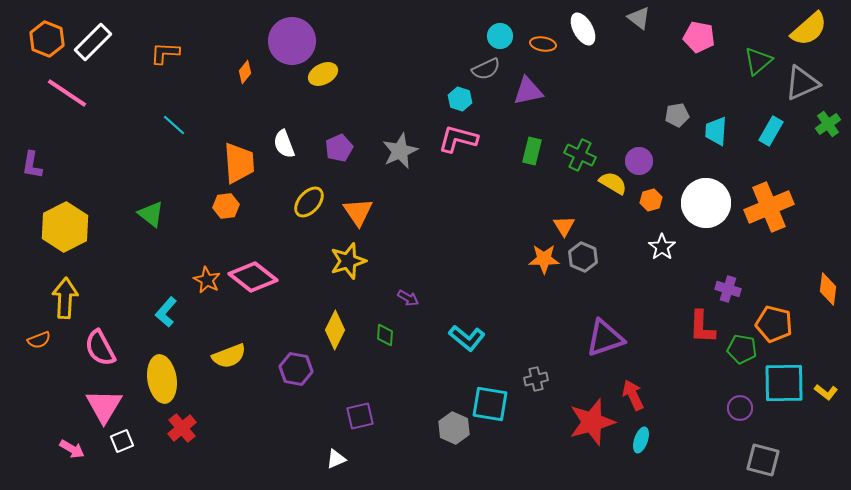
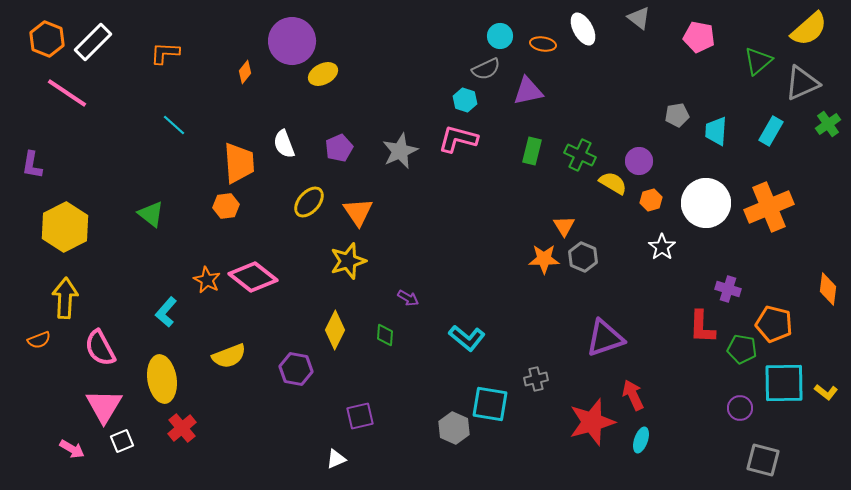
cyan hexagon at (460, 99): moved 5 px right, 1 px down
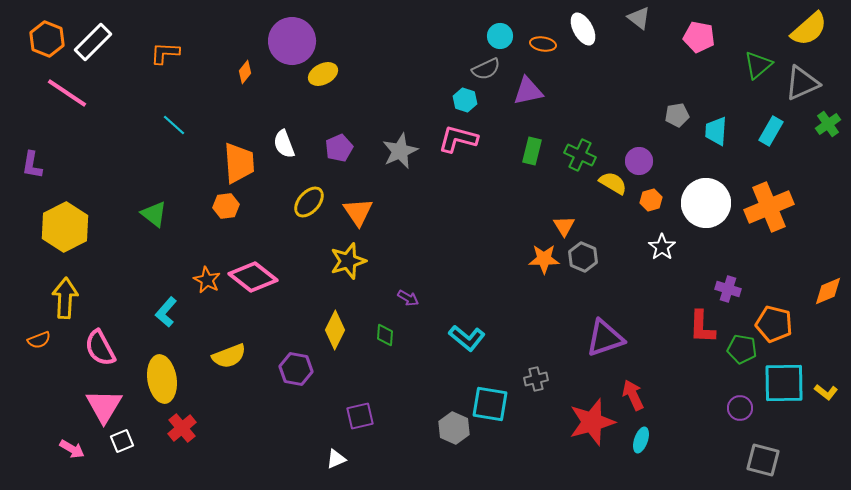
green triangle at (758, 61): moved 4 px down
green triangle at (151, 214): moved 3 px right
orange diamond at (828, 289): moved 2 px down; rotated 60 degrees clockwise
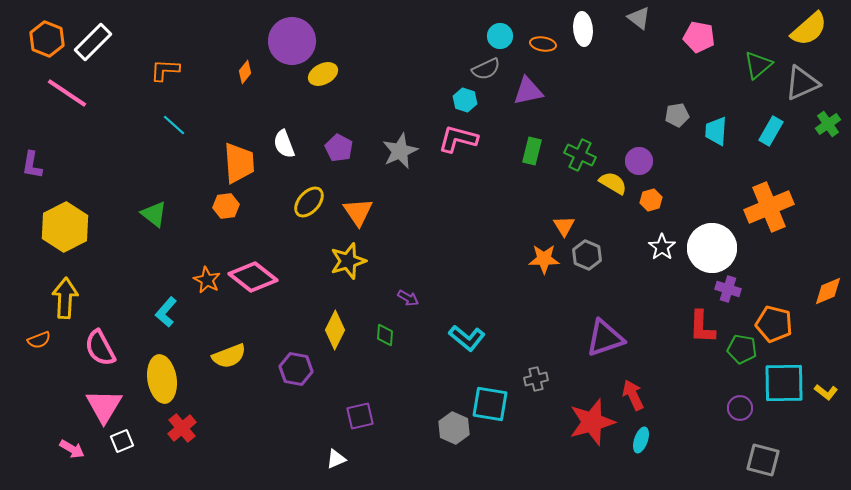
white ellipse at (583, 29): rotated 24 degrees clockwise
orange L-shape at (165, 53): moved 17 px down
purple pentagon at (339, 148): rotated 20 degrees counterclockwise
white circle at (706, 203): moved 6 px right, 45 px down
gray hexagon at (583, 257): moved 4 px right, 2 px up
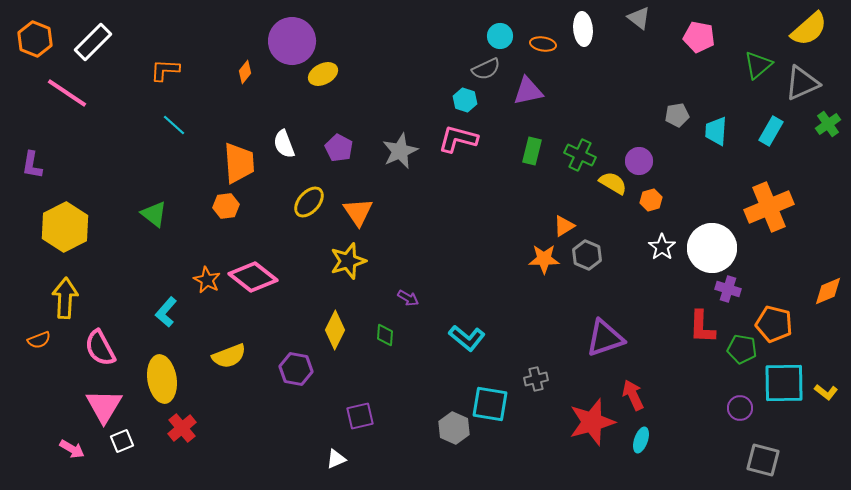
orange hexagon at (47, 39): moved 12 px left
orange triangle at (564, 226): rotated 30 degrees clockwise
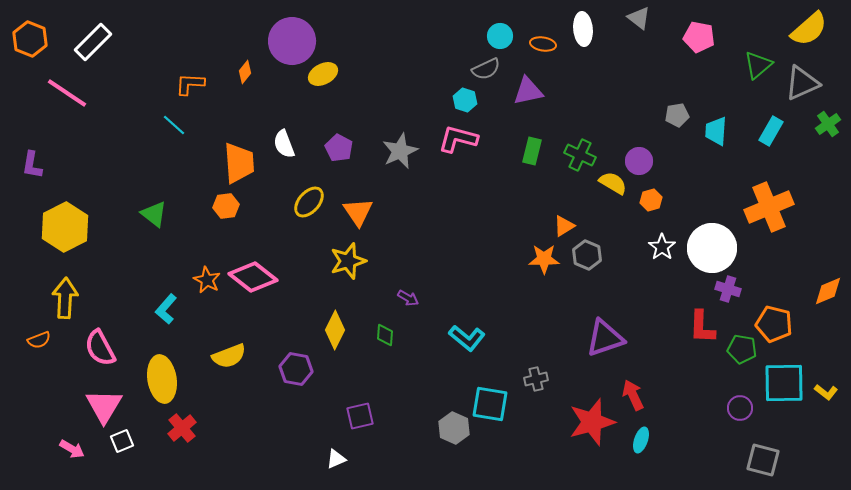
orange hexagon at (35, 39): moved 5 px left
orange L-shape at (165, 70): moved 25 px right, 14 px down
cyan L-shape at (166, 312): moved 3 px up
